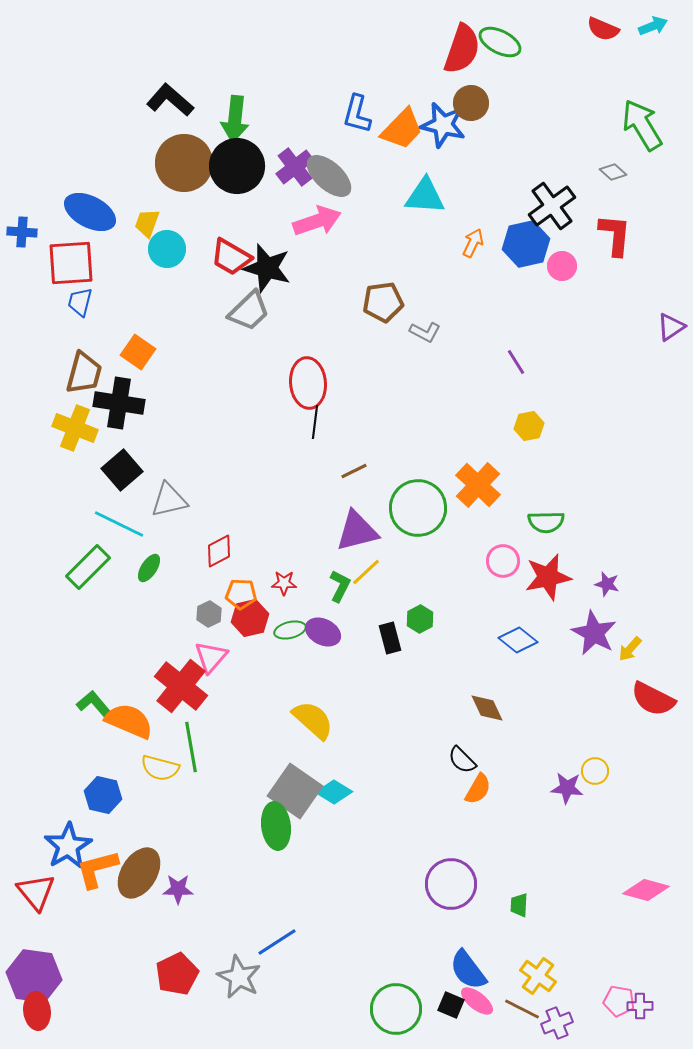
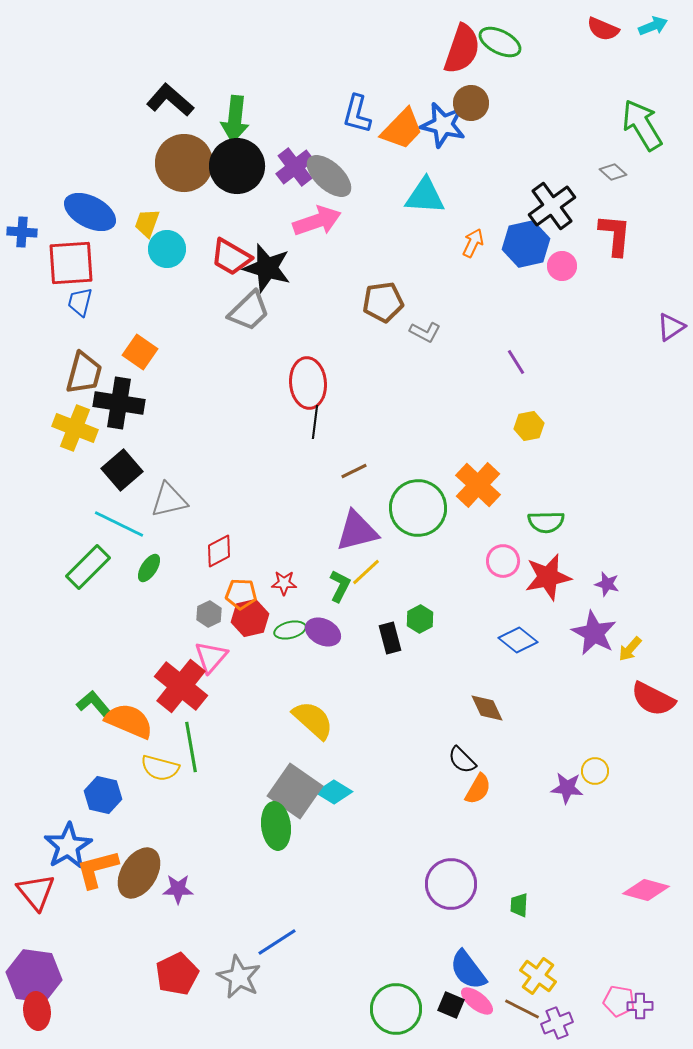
orange square at (138, 352): moved 2 px right
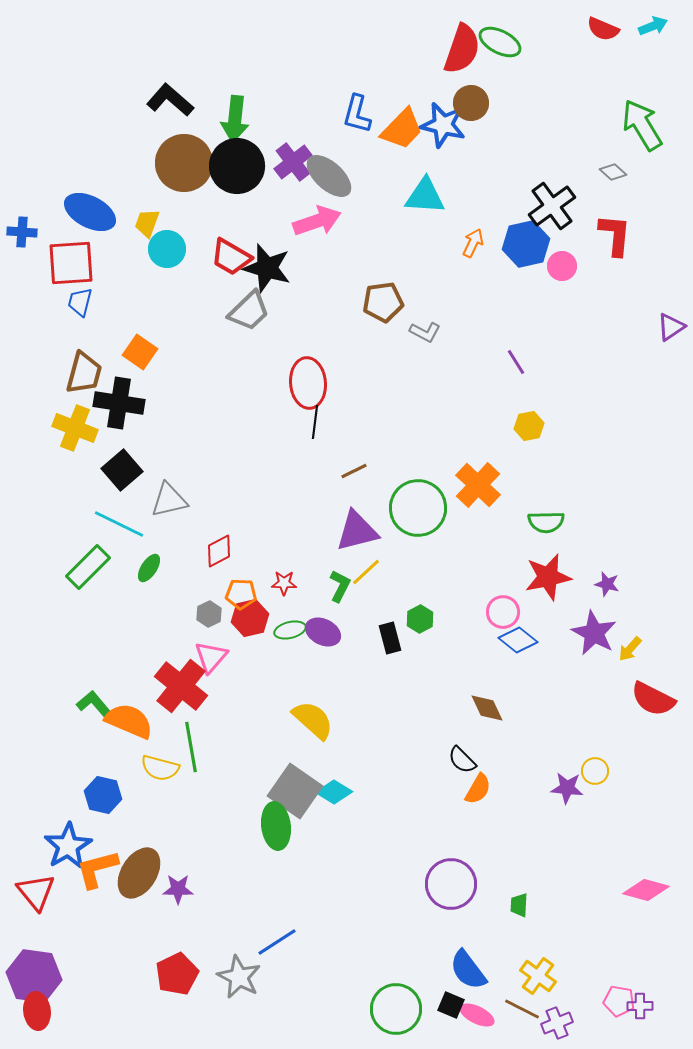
purple cross at (295, 167): moved 2 px left, 5 px up
pink circle at (503, 561): moved 51 px down
pink ellipse at (477, 1001): moved 14 px down; rotated 12 degrees counterclockwise
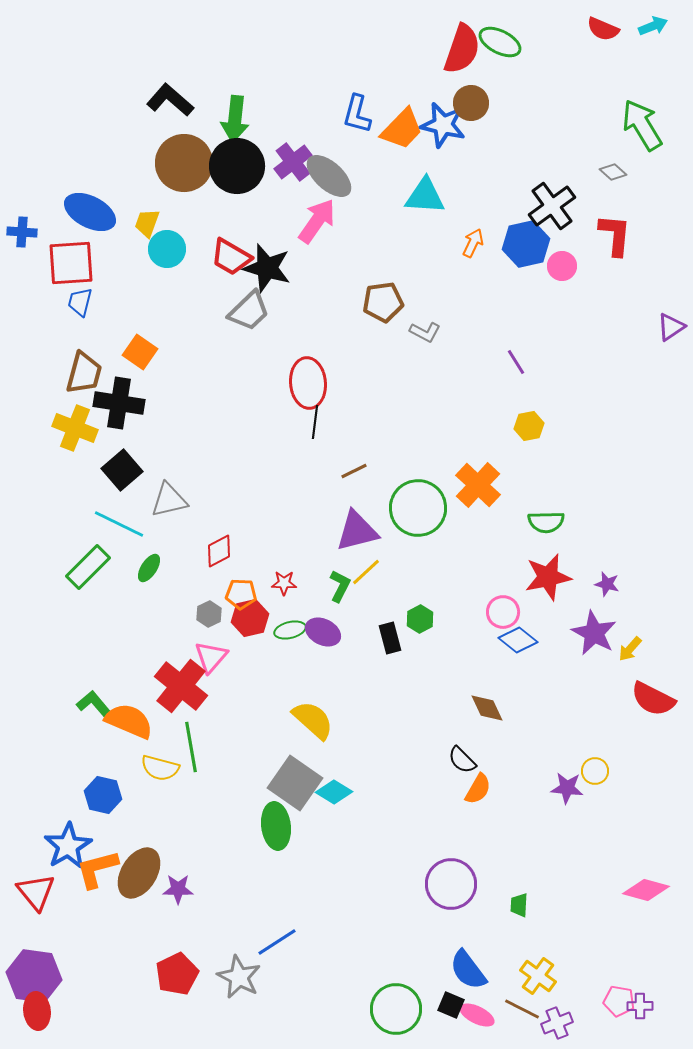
pink arrow at (317, 221): rotated 36 degrees counterclockwise
gray square at (295, 791): moved 8 px up
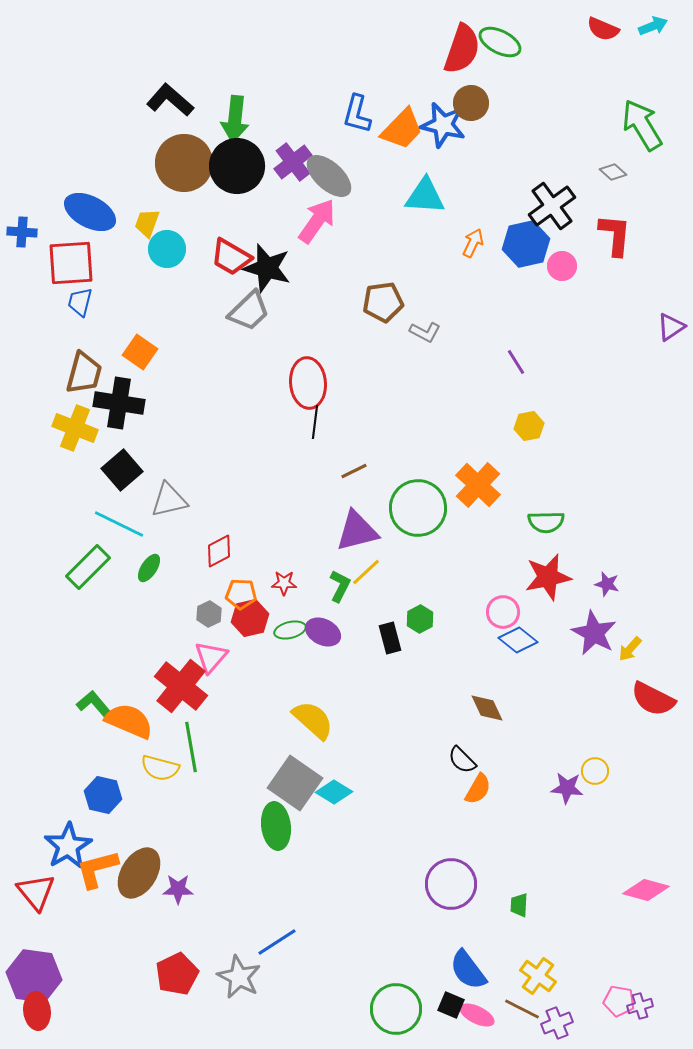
purple cross at (640, 1006): rotated 15 degrees counterclockwise
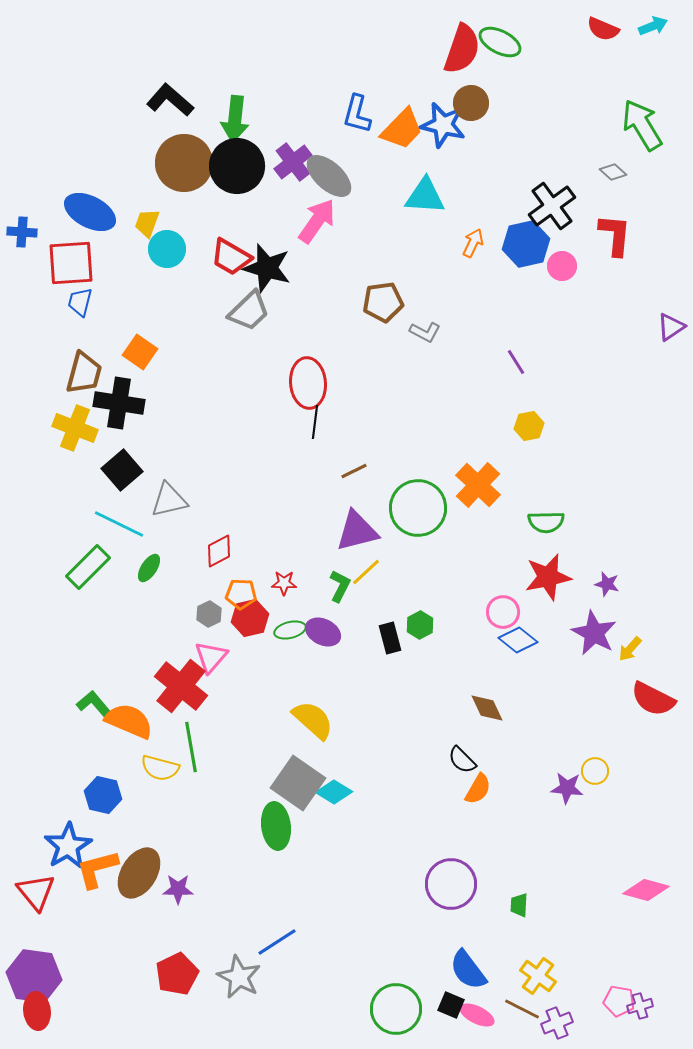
green hexagon at (420, 619): moved 6 px down
gray square at (295, 783): moved 3 px right
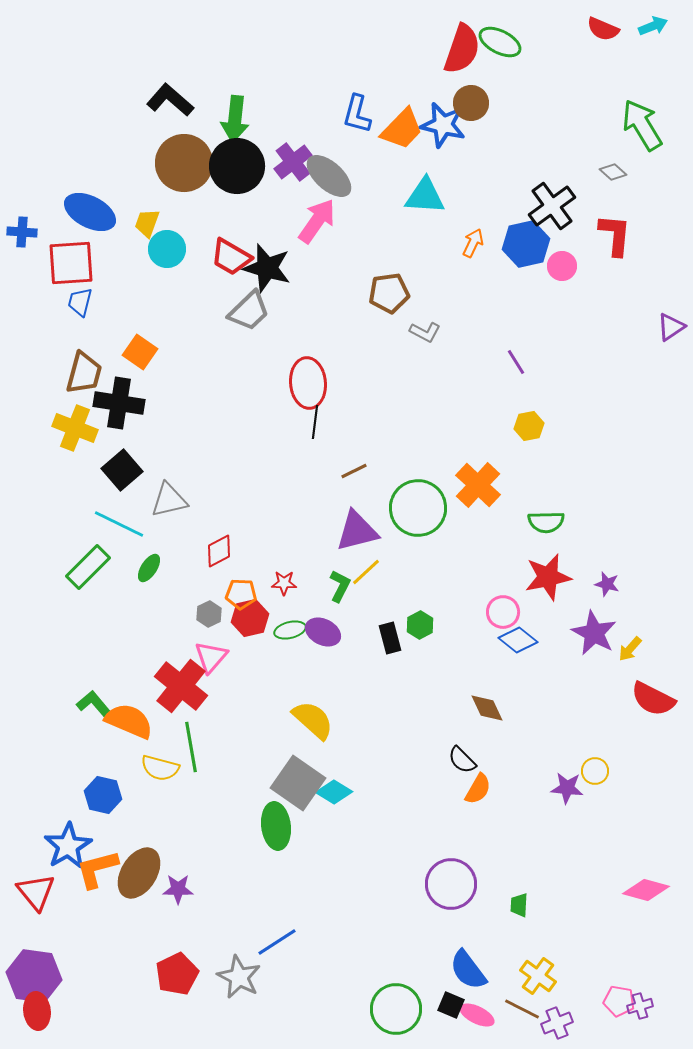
brown pentagon at (383, 302): moved 6 px right, 9 px up
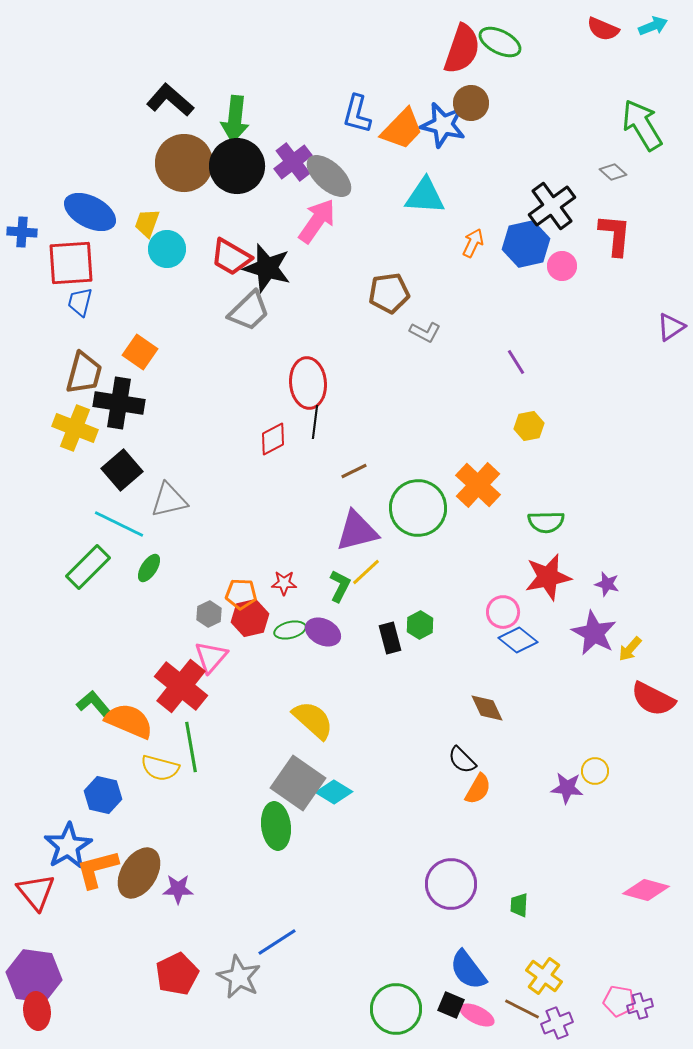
red diamond at (219, 551): moved 54 px right, 112 px up
yellow cross at (538, 976): moved 6 px right
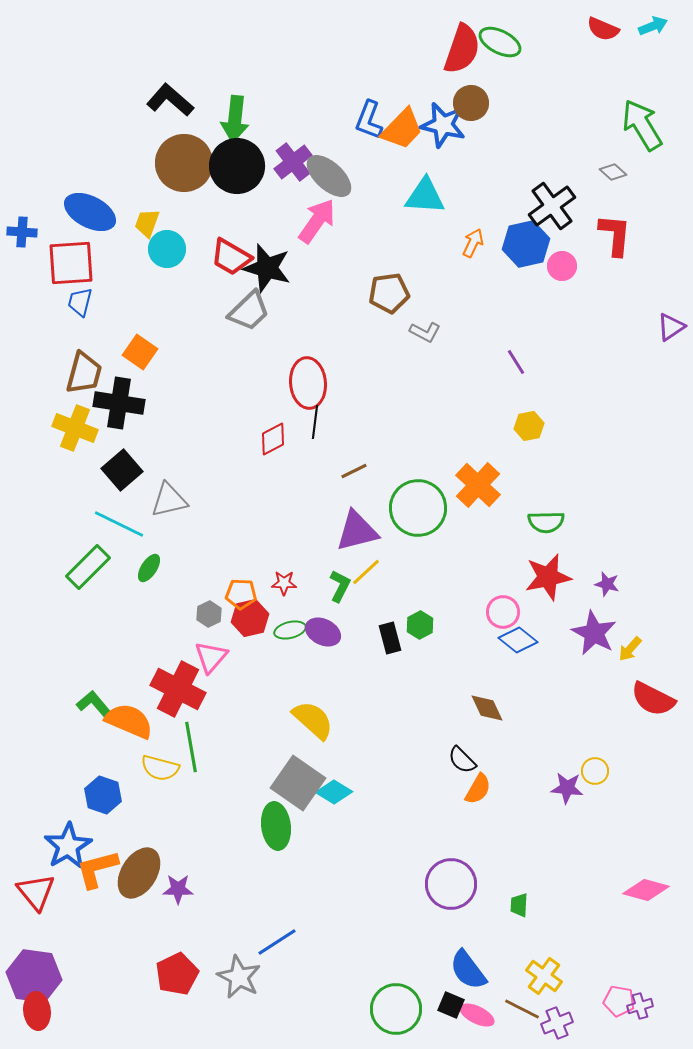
blue L-shape at (357, 114): moved 12 px right, 6 px down; rotated 6 degrees clockwise
red cross at (181, 686): moved 3 px left, 3 px down; rotated 12 degrees counterclockwise
blue hexagon at (103, 795): rotated 6 degrees clockwise
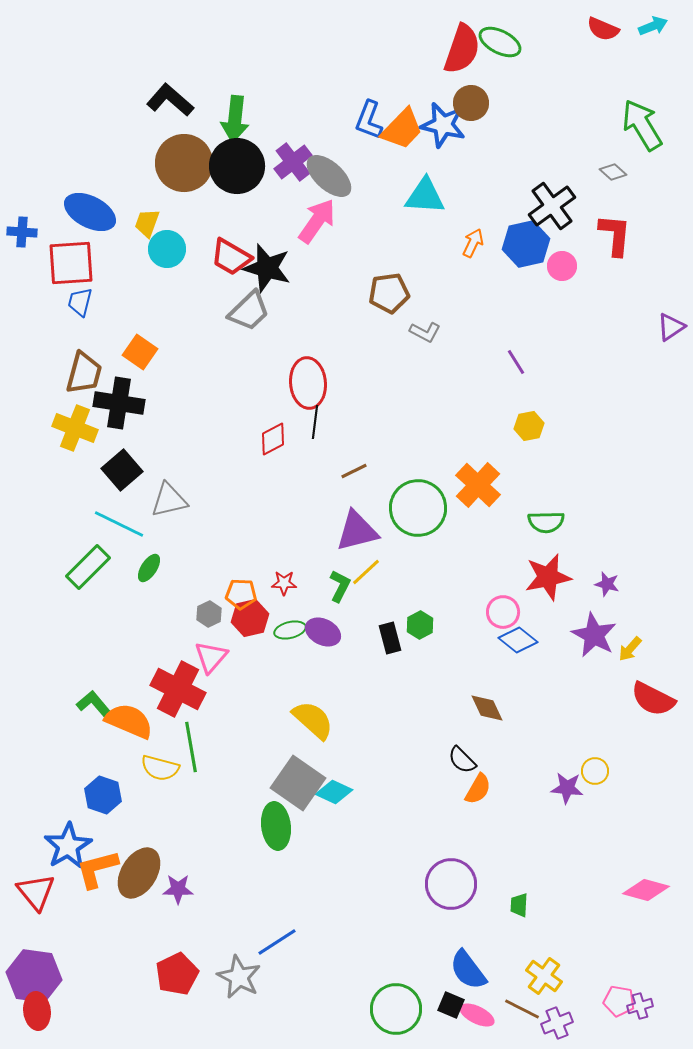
purple star at (594, 633): moved 2 px down
cyan diamond at (334, 792): rotated 6 degrees counterclockwise
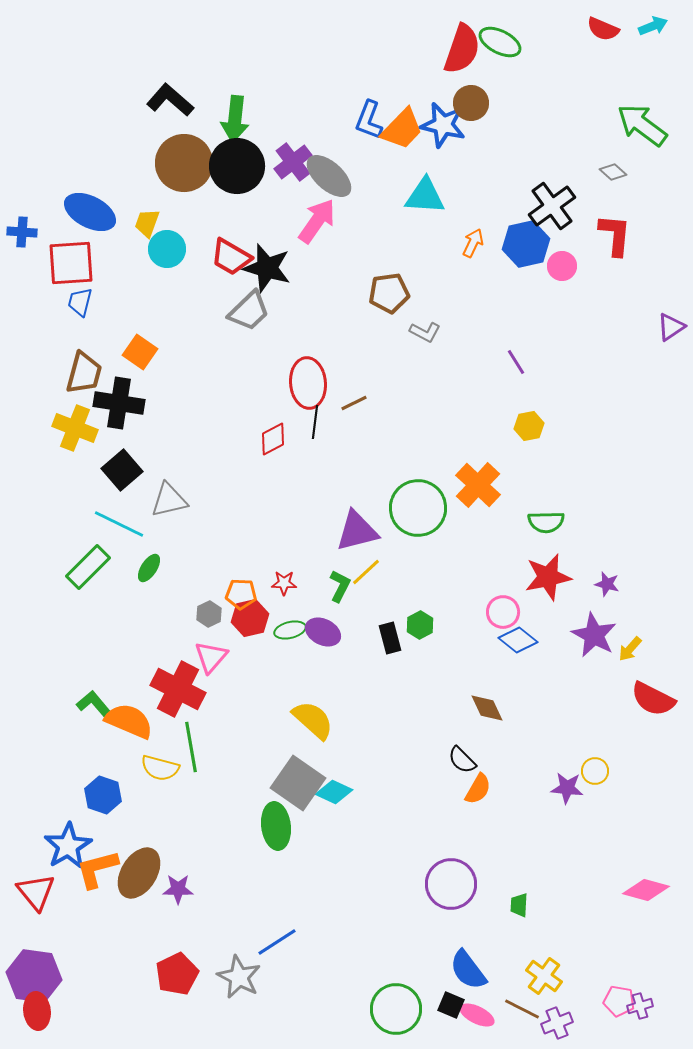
green arrow at (642, 125): rotated 22 degrees counterclockwise
brown line at (354, 471): moved 68 px up
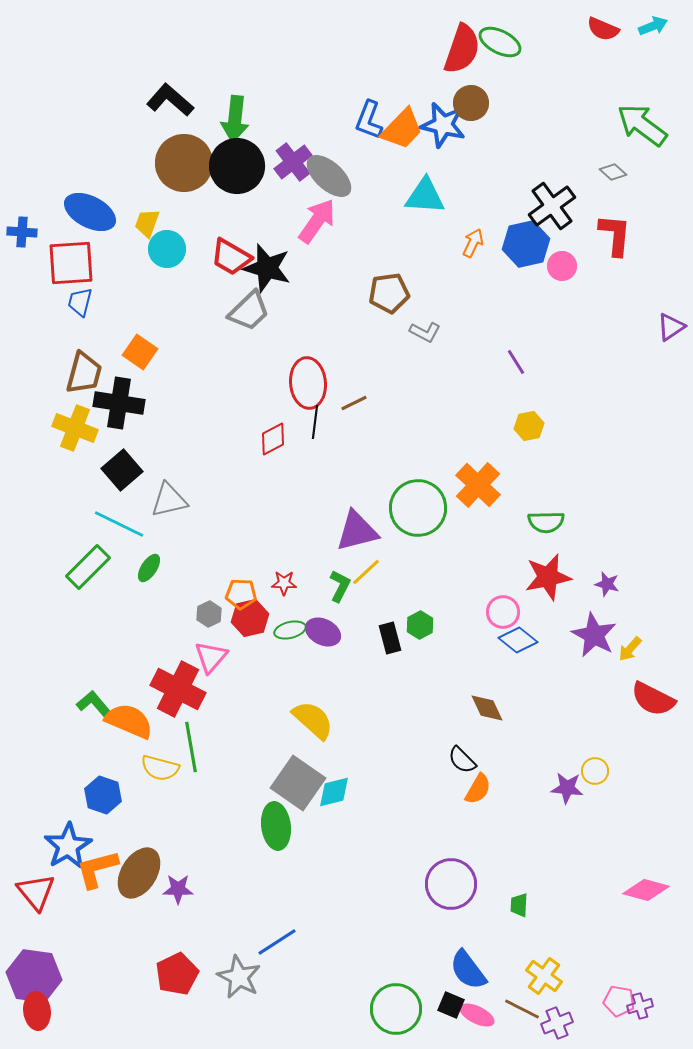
cyan diamond at (334, 792): rotated 39 degrees counterclockwise
